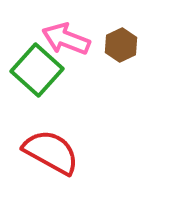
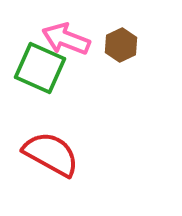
green square: moved 3 px right, 2 px up; rotated 18 degrees counterclockwise
red semicircle: moved 2 px down
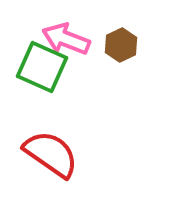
green square: moved 2 px right, 1 px up
red semicircle: rotated 6 degrees clockwise
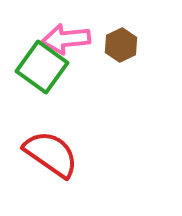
pink arrow: rotated 27 degrees counterclockwise
green square: rotated 12 degrees clockwise
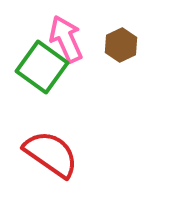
pink arrow: rotated 72 degrees clockwise
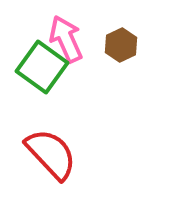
red semicircle: rotated 12 degrees clockwise
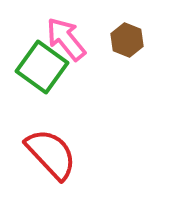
pink arrow: rotated 15 degrees counterclockwise
brown hexagon: moved 6 px right, 5 px up; rotated 12 degrees counterclockwise
